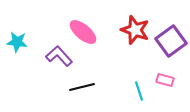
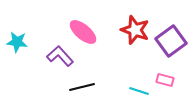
purple L-shape: moved 1 px right
cyan line: rotated 54 degrees counterclockwise
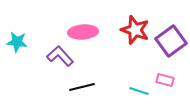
pink ellipse: rotated 44 degrees counterclockwise
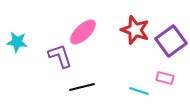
pink ellipse: rotated 40 degrees counterclockwise
purple L-shape: rotated 24 degrees clockwise
pink rectangle: moved 2 px up
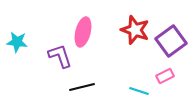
pink ellipse: rotated 32 degrees counterclockwise
pink rectangle: moved 2 px up; rotated 42 degrees counterclockwise
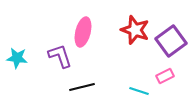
cyan star: moved 16 px down
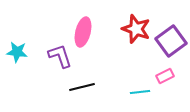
red star: moved 1 px right, 1 px up
cyan star: moved 6 px up
cyan line: moved 1 px right, 1 px down; rotated 24 degrees counterclockwise
